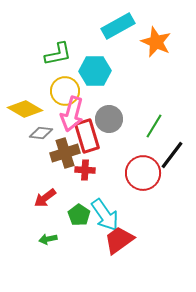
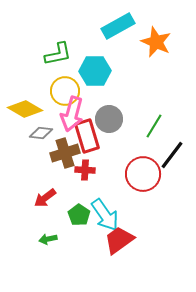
red circle: moved 1 px down
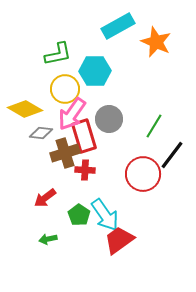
yellow circle: moved 2 px up
pink arrow: rotated 20 degrees clockwise
red rectangle: moved 3 px left
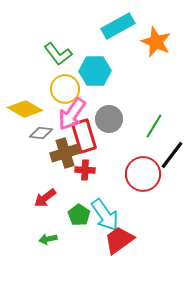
green L-shape: rotated 64 degrees clockwise
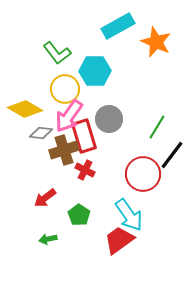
green L-shape: moved 1 px left, 1 px up
pink arrow: moved 3 px left, 2 px down
green line: moved 3 px right, 1 px down
brown cross: moved 1 px left, 3 px up
red cross: rotated 24 degrees clockwise
cyan arrow: moved 24 px right
